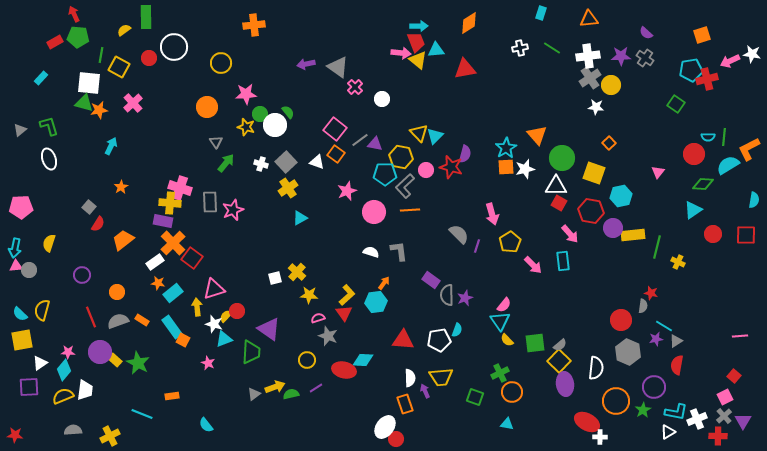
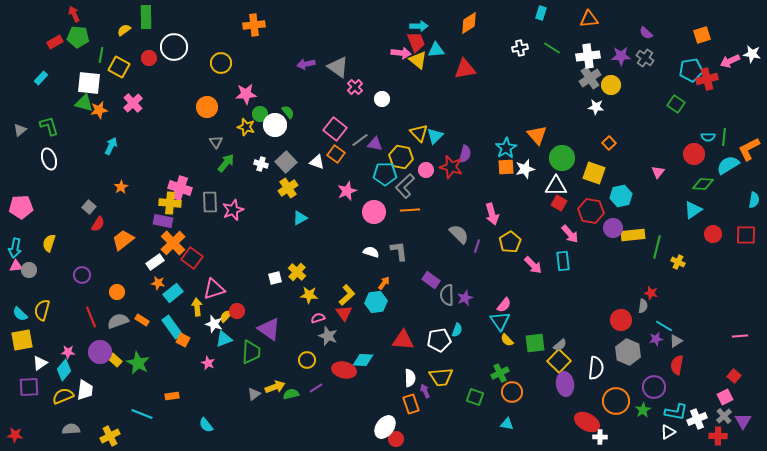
orange rectangle at (405, 404): moved 6 px right
gray semicircle at (73, 430): moved 2 px left, 1 px up
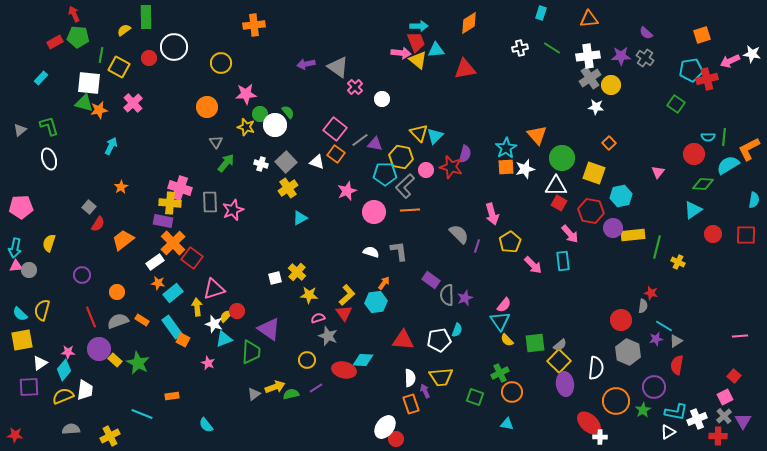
purple circle at (100, 352): moved 1 px left, 3 px up
red ellipse at (587, 422): moved 2 px right, 1 px down; rotated 15 degrees clockwise
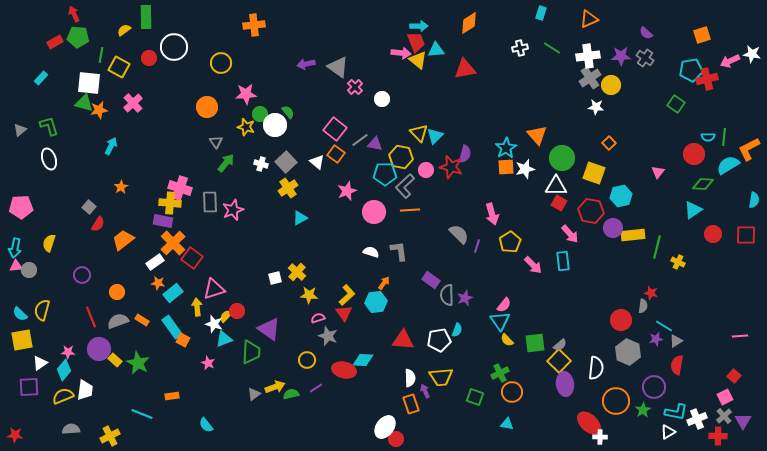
orange triangle at (589, 19): rotated 18 degrees counterclockwise
white triangle at (317, 162): rotated 21 degrees clockwise
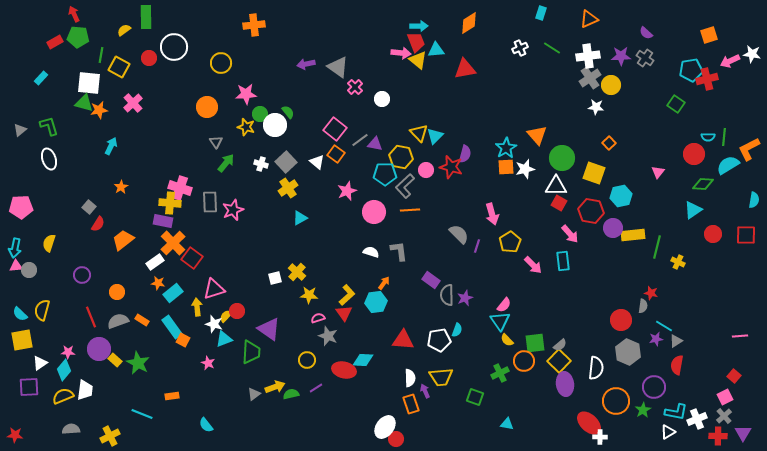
orange square at (702, 35): moved 7 px right
white cross at (520, 48): rotated 14 degrees counterclockwise
orange circle at (512, 392): moved 12 px right, 31 px up
purple triangle at (743, 421): moved 12 px down
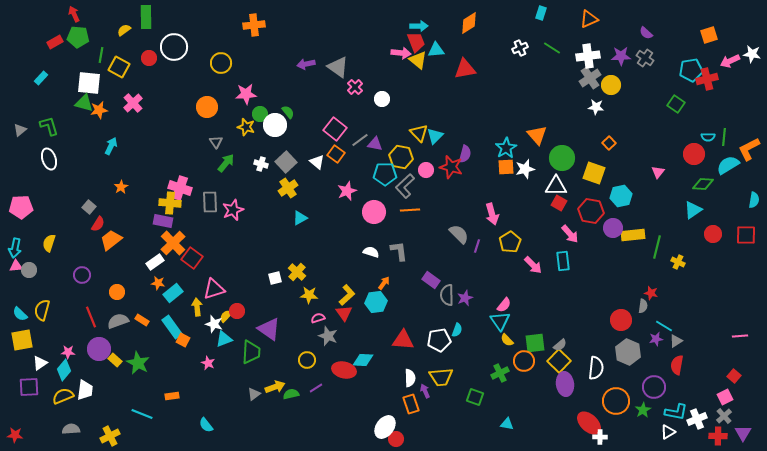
orange trapezoid at (123, 240): moved 12 px left
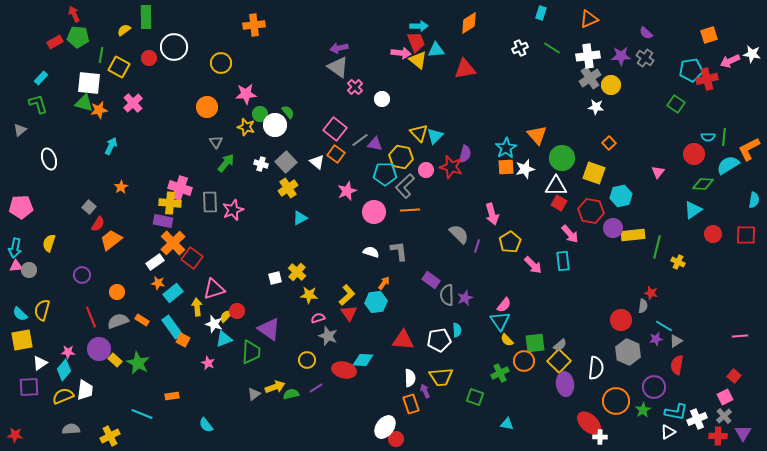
purple arrow at (306, 64): moved 33 px right, 16 px up
green L-shape at (49, 126): moved 11 px left, 22 px up
red triangle at (344, 313): moved 5 px right
cyan semicircle at (457, 330): rotated 24 degrees counterclockwise
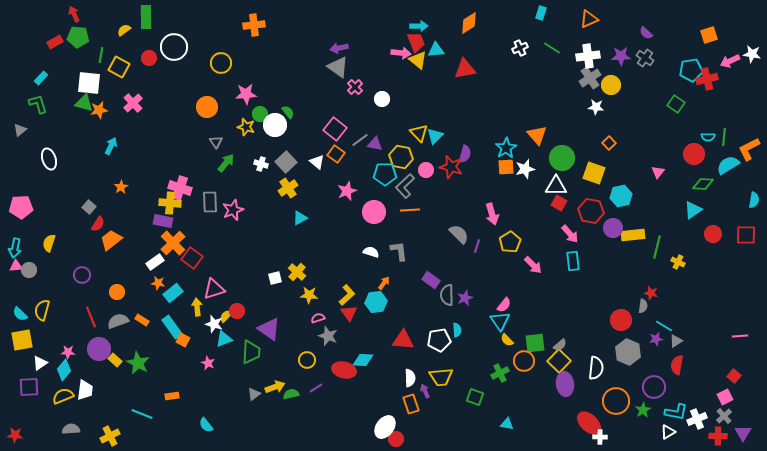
cyan rectangle at (563, 261): moved 10 px right
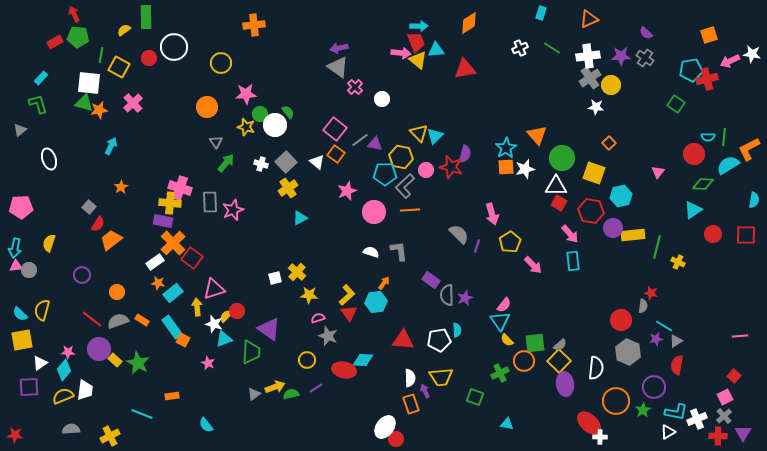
red line at (91, 317): moved 1 px right, 2 px down; rotated 30 degrees counterclockwise
